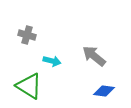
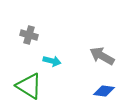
gray cross: moved 2 px right
gray arrow: moved 8 px right; rotated 10 degrees counterclockwise
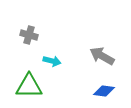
green triangle: rotated 32 degrees counterclockwise
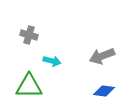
gray arrow: rotated 50 degrees counterclockwise
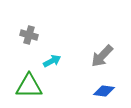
gray arrow: rotated 25 degrees counterclockwise
cyan arrow: rotated 42 degrees counterclockwise
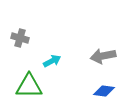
gray cross: moved 9 px left, 3 px down
gray arrow: moved 1 px right; rotated 35 degrees clockwise
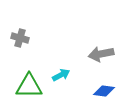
gray arrow: moved 2 px left, 2 px up
cyan arrow: moved 9 px right, 14 px down
